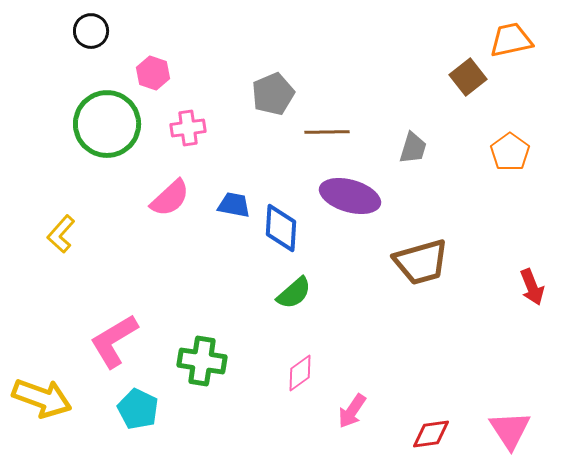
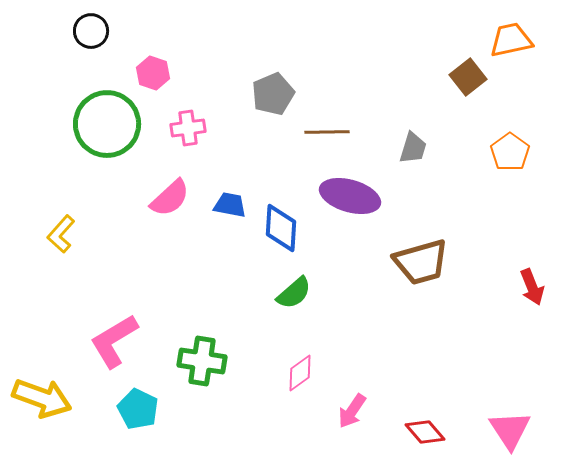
blue trapezoid: moved 4 px left
red diamond: moved 6 px left, 2 px up; rotated 57 degrees clockwise
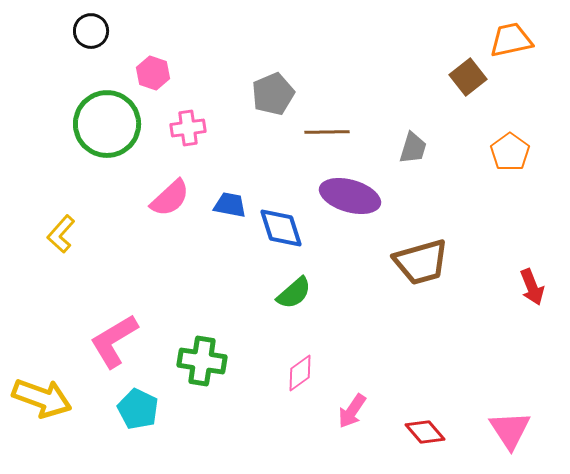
blue diamond: rotated 21 degrees counterclockwise
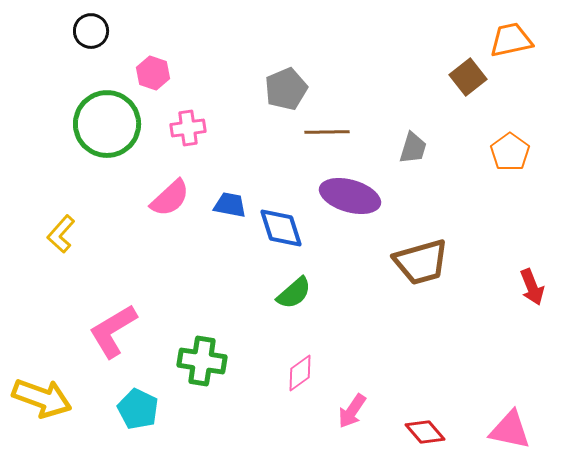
gray pentagon: moved 13 px right, 5 px up
pink L-shape: moved 1 px left, 10 px up
pink triangle: rotated 45 degrees counterclockwise
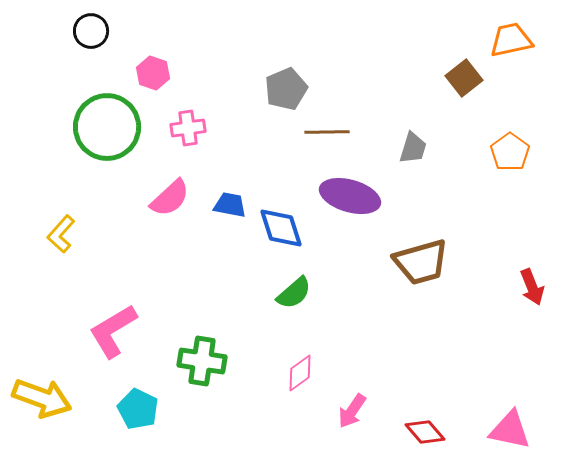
brown square: moved 4 px left, 1 px down
green circle: moved 3 px down
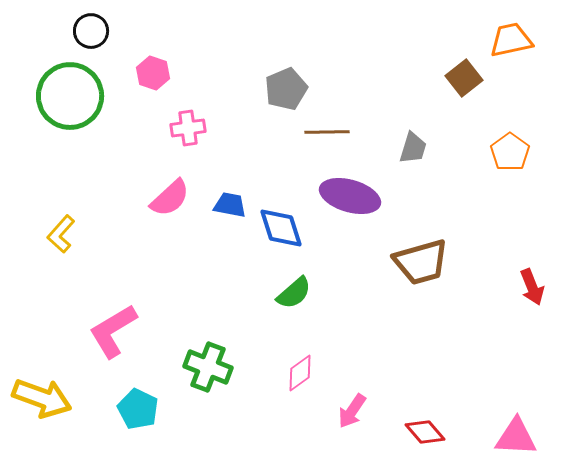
green circle: moved 37 px left, 31 px up
green cross: moved 6 px right, 6 px down; rotated 12 degrees clockwise
pink triangle: moved 6 px right, 7 px down; rotated 9 degrees counterclockwise
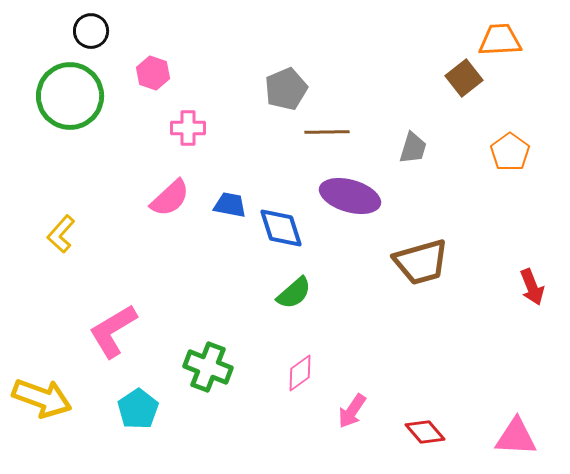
orange trapezoid: moved 11 px left; rotated 9 degrees clockwise
pink cross: rotated 8 degrees clockwise
cyan pentagon: rotated 12 degrees clockwise
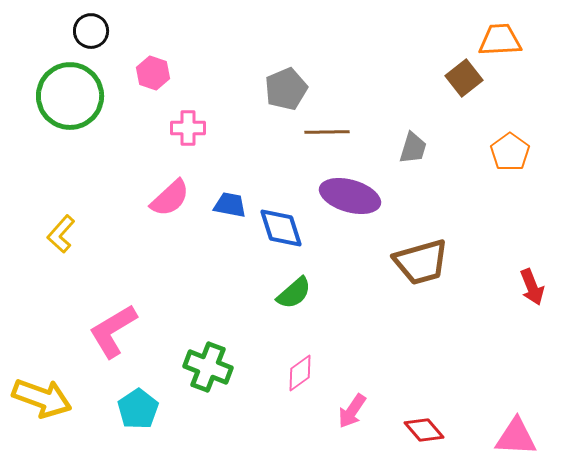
red diamond: moved 1 px left, 2 px up
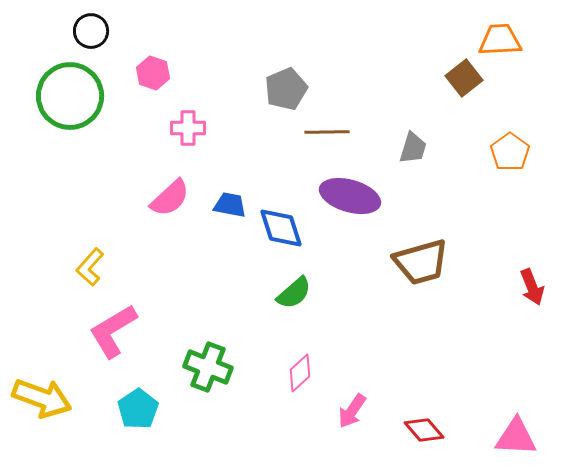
yellow L-shape: moved 29 px right, 33 px down
pink diamond: rotated 6 degrees counterclockwise
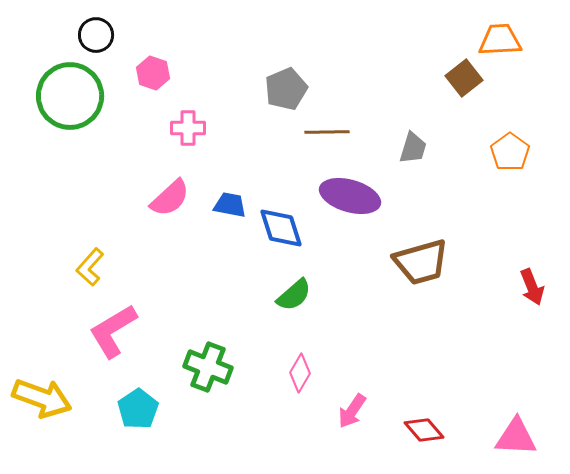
black circle: moved 5 px right, 4 px down
green semicircle: moved 2 px down
pink diamond: rotated 18 degrees counterclockwise
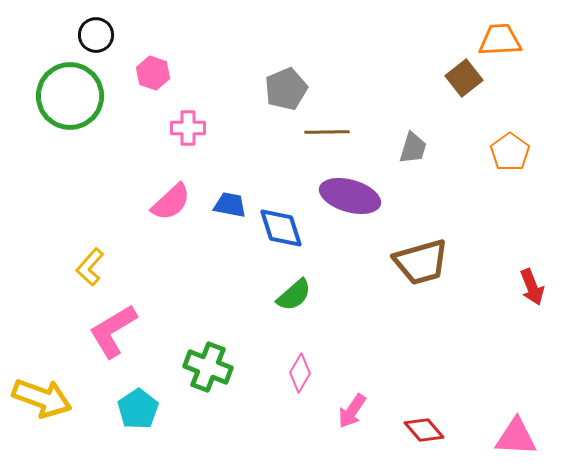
pink semicircle: moved 1 px right, 4 px down
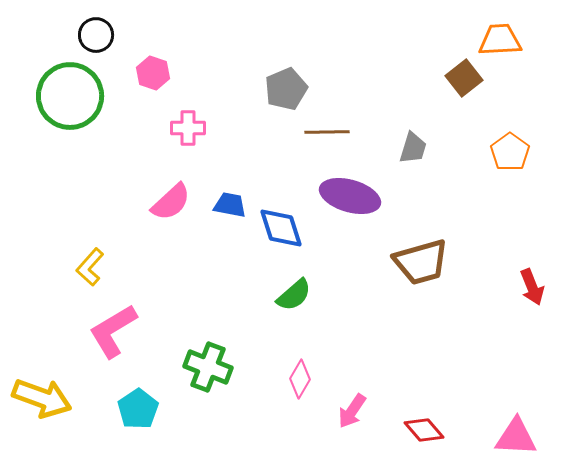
pink diamond: moved 6 px down
